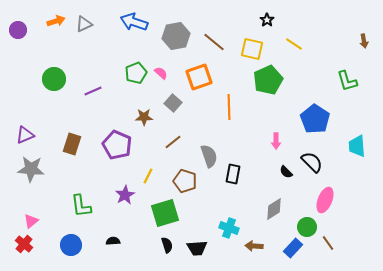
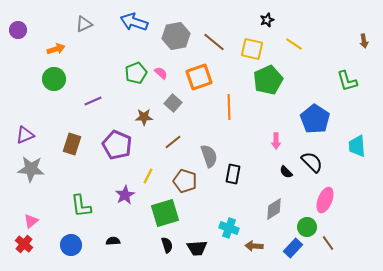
black star at (267, 20): rotated 16 degrees clockwise
orange arrow at (56, 21): moved 28 px down
purple line at (93, 91): moved 10 px down
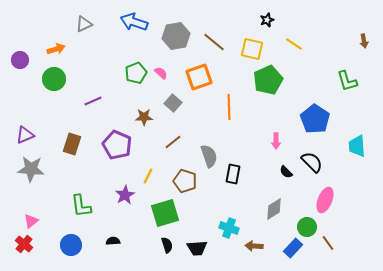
purple circle at (18, 30): moved 2 px right, 30 px down
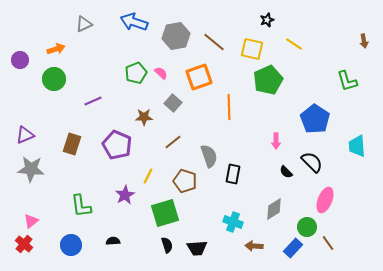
cyan cross at (229, 228): moved 4 px right, 6 px up
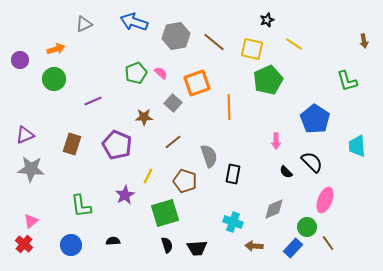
orange square at (199, 77): moved 2 px left, 6 px down
gray diamond at (274, 209): rotated 10 degrees clockwise
